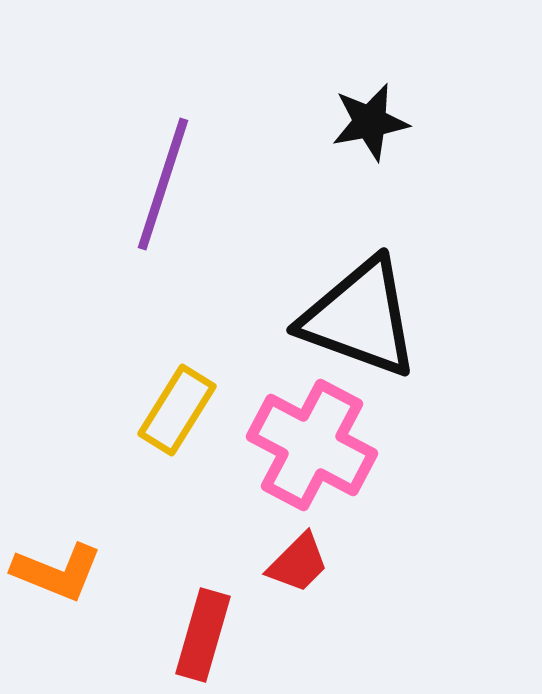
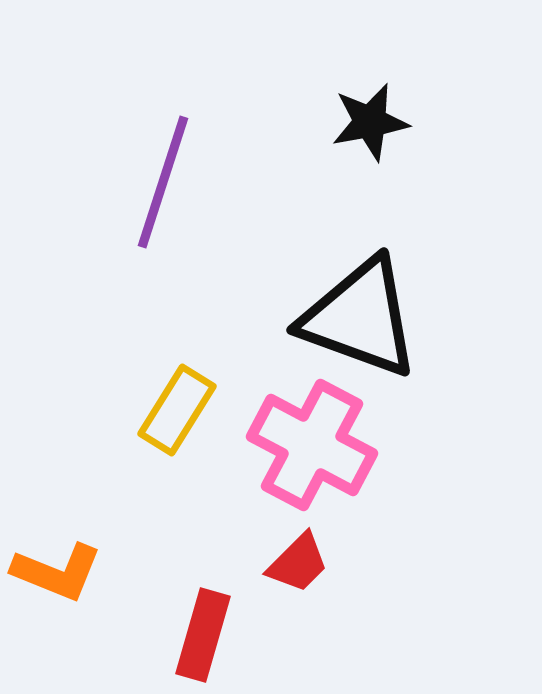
purple line: moved 2 px up
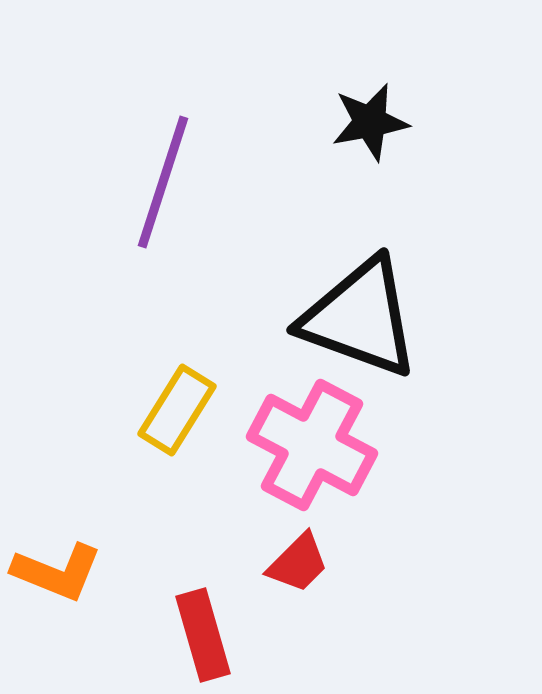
red rectangle: rotated 32 degrees counterclockwise
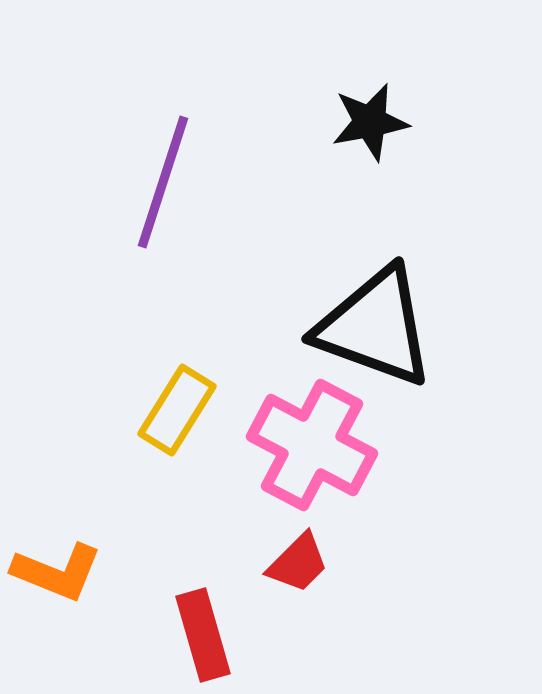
black triangle: moved 15 px right, 9 px down
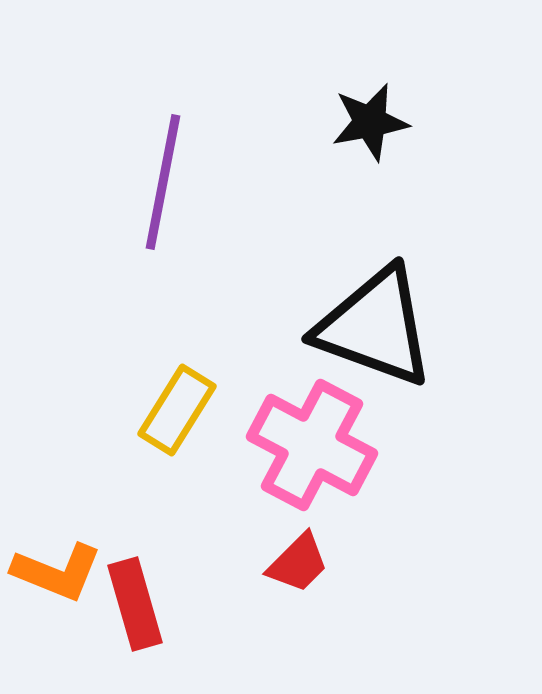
purple line: rotated 7 degrees counterclockwise
red rectangle: moved 68 px left, 31 px up
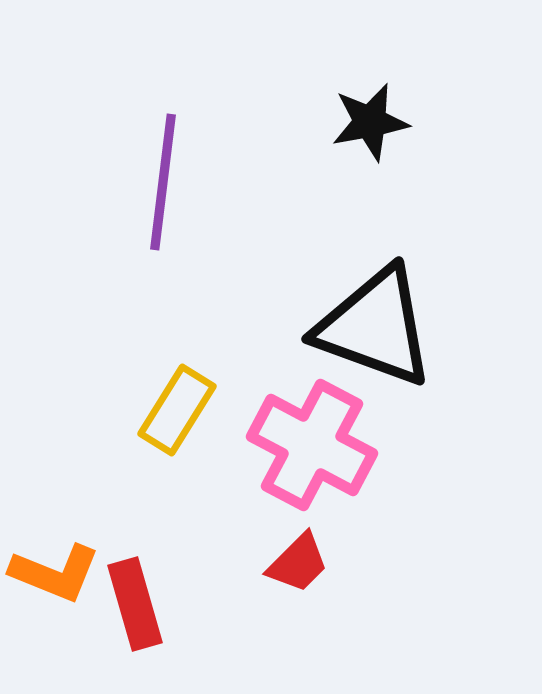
purple line: rotated 4 degrees counterclockwise
orange L-shape: moved 2 px left, 1 px down
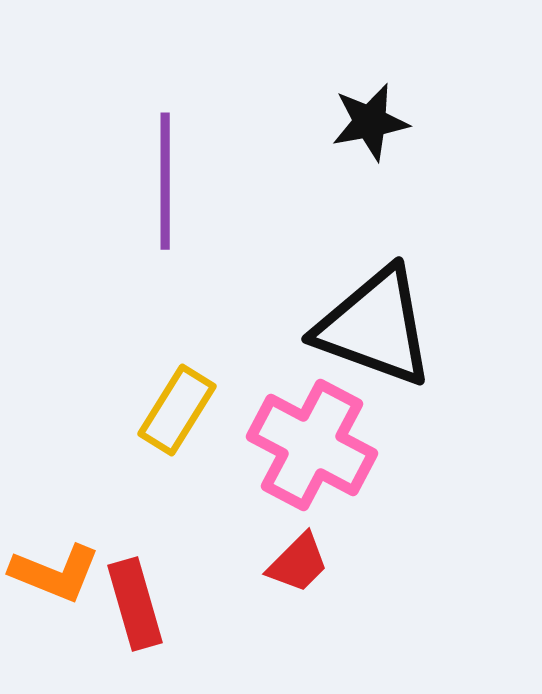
purple line: moved 2 px right, 1 px up; rotated 7 degrees counterclockwise
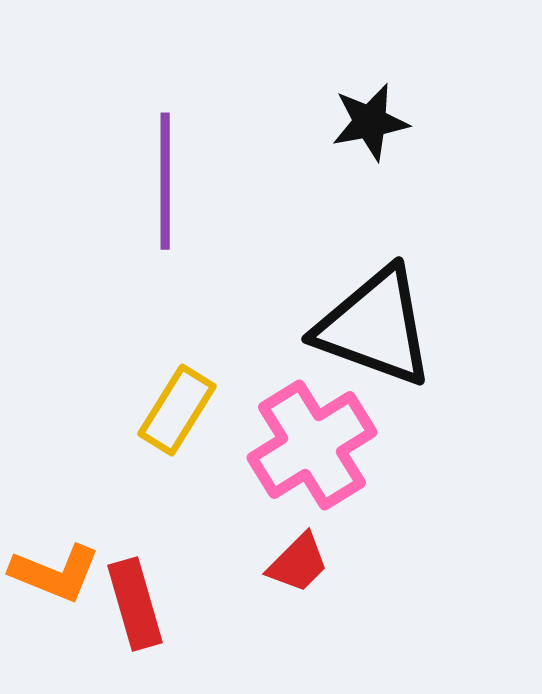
pink cross: rotated 30 degrees clockwise
